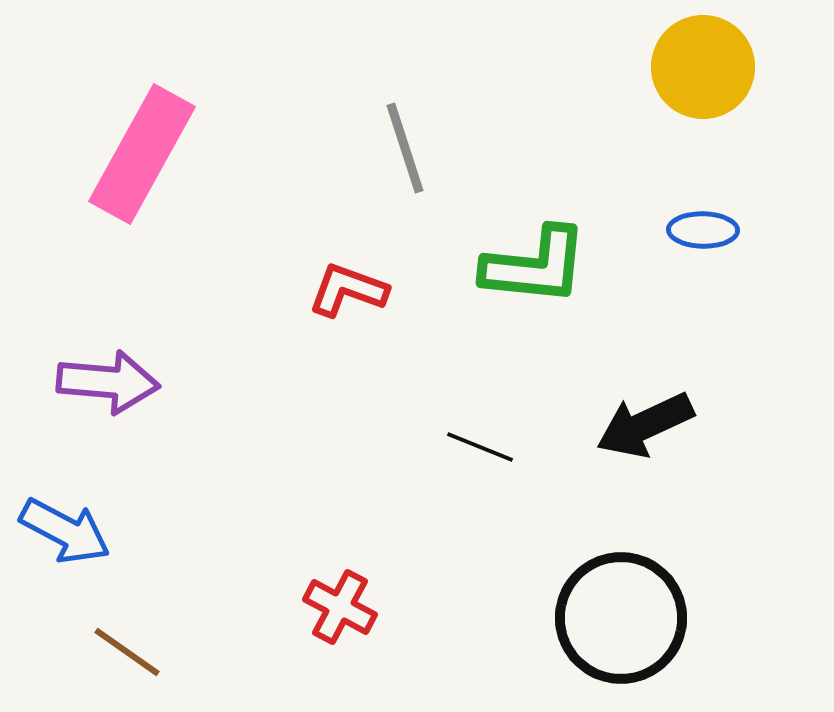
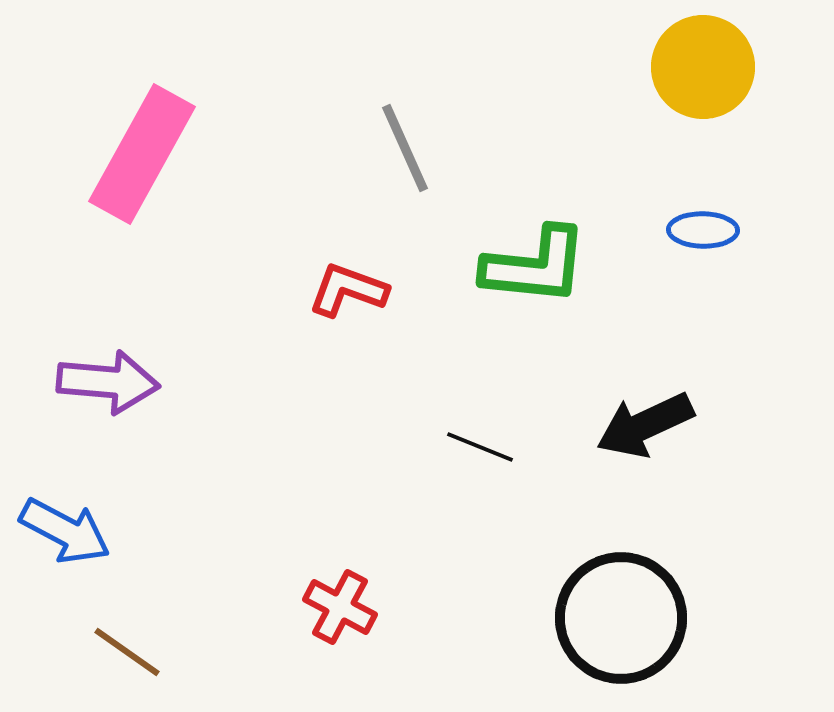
gray line: rotated 6 degrees counterclockwise
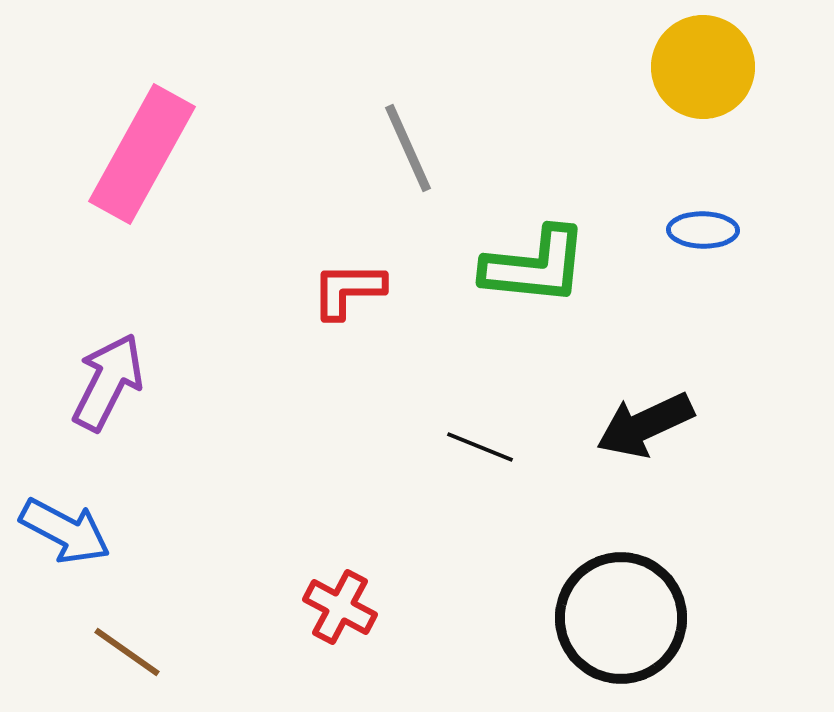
gray line: moved 3 px right
red L-shape: rotated 20 degrees counterclockwise
purple arrow: rotated 68 degrees counterclockwise
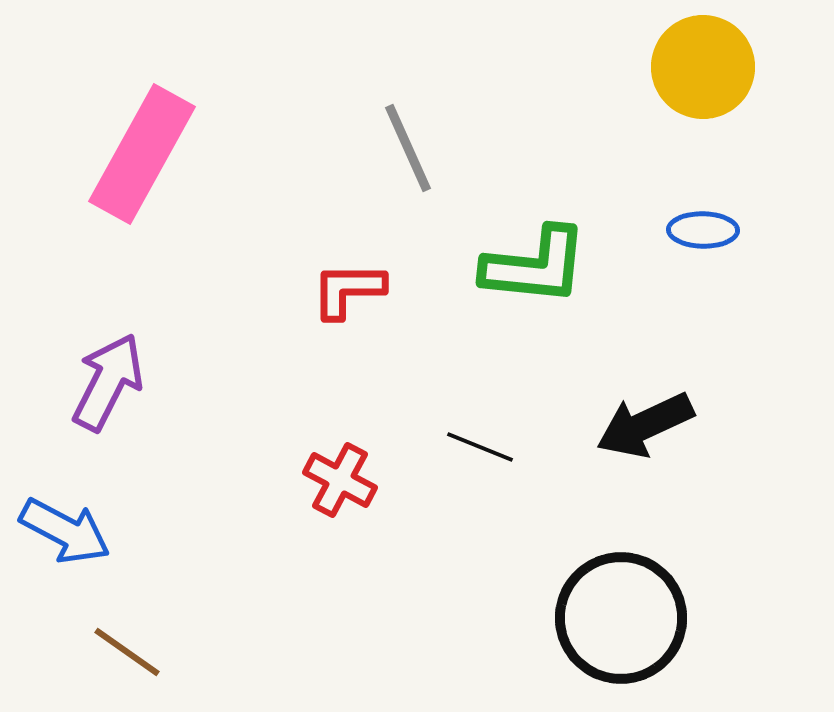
red cross: moved 127 px up
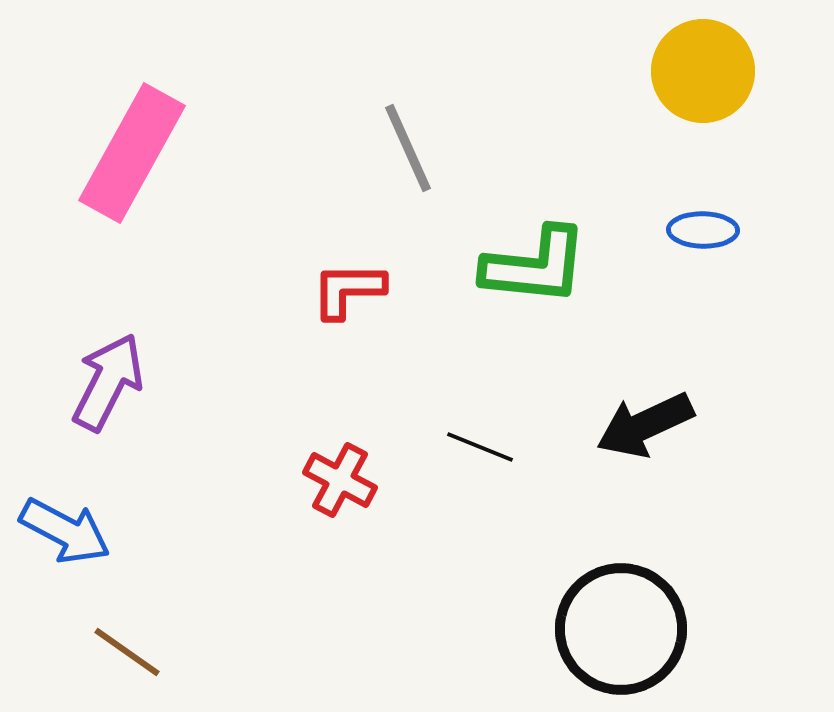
yellow circle: moved 4 px down
pink rectangle: moved 10 px left, 1 px up
black circle: moved 11 px down
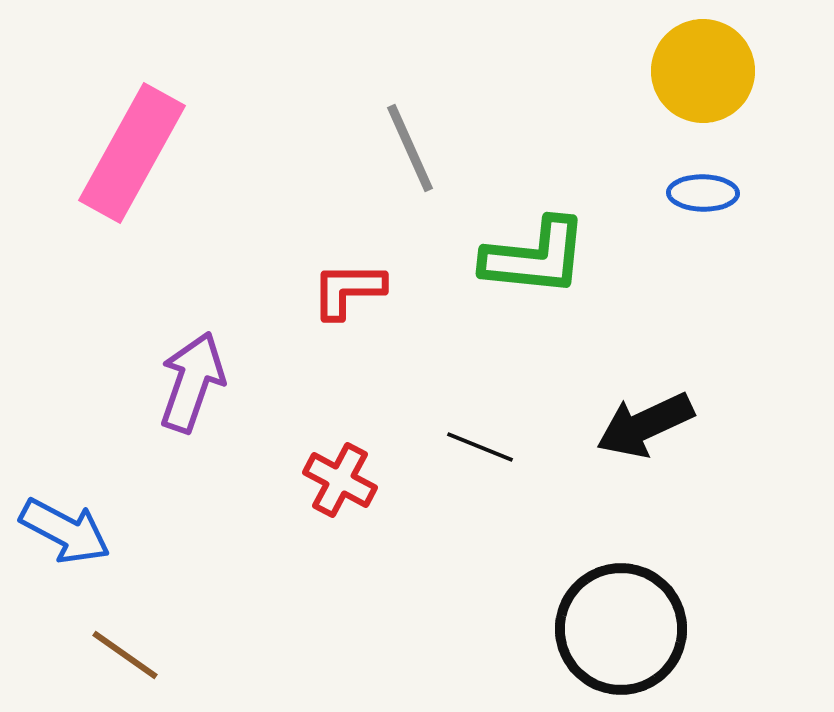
gray line: moved 2 px right
blue ellipse: moved 37 px up
green L-shape: moved 9 px up
purple arrow: moved 84 px right; rotated 8 degrees counterclockwise
brown line: moved 2 px left, 3 px down
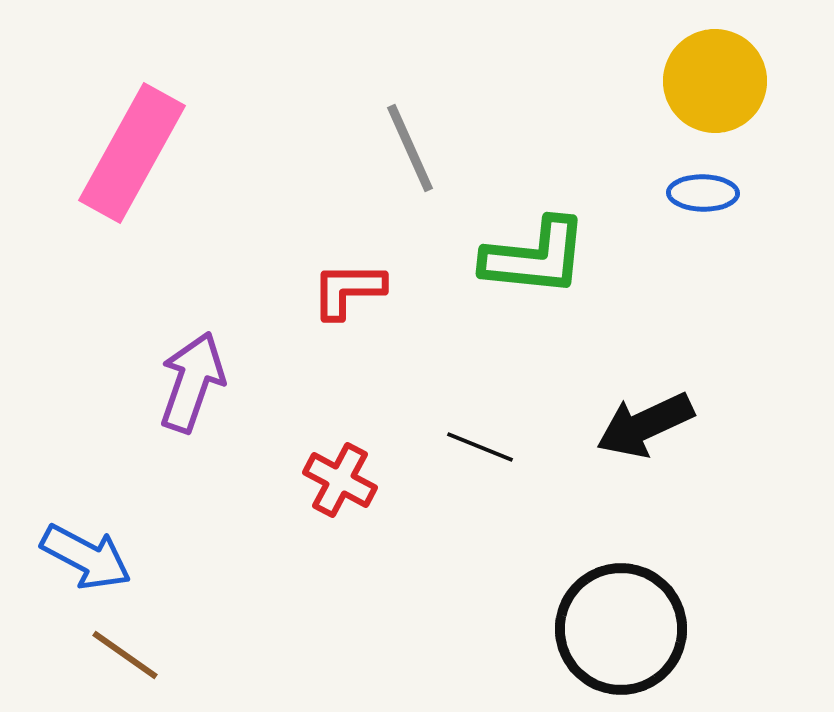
yellow circle: moved 12 px right, 10 px down
blue arrow: moved 21 px right, 26 px down
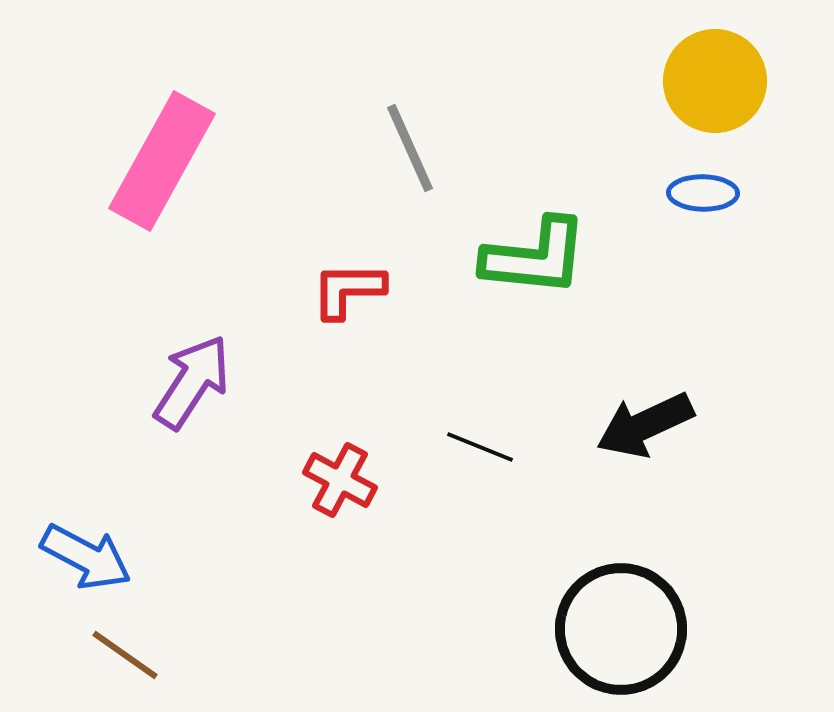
pink rectangle: moved 30 px right, 8 px down
purple arrow: rotated 14 degrees clockwise
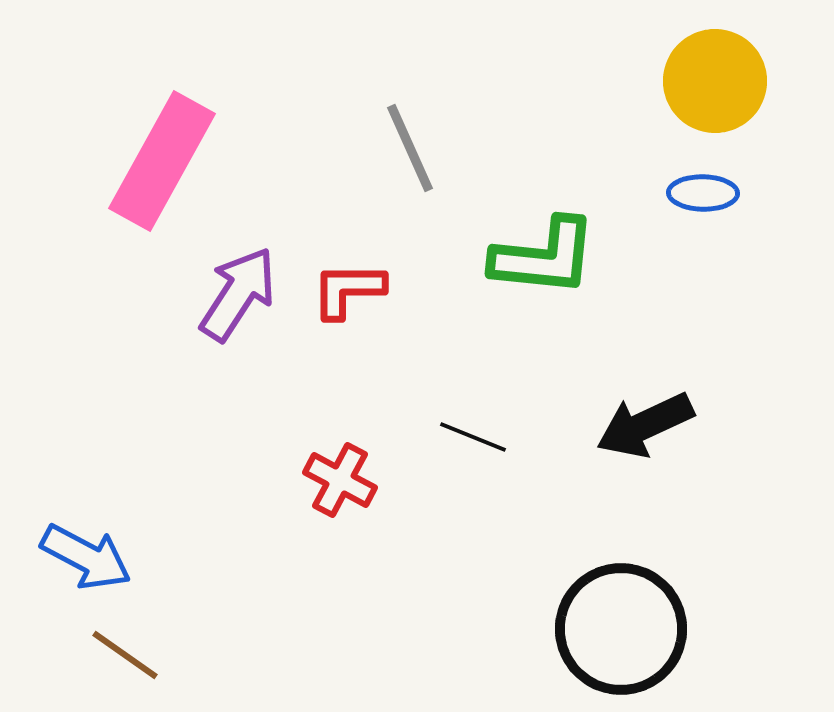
green L-shape: moved 9 px right
purple arrow: moved 46 px right, 88 px up
black line: moved 7 px left, 10 px up
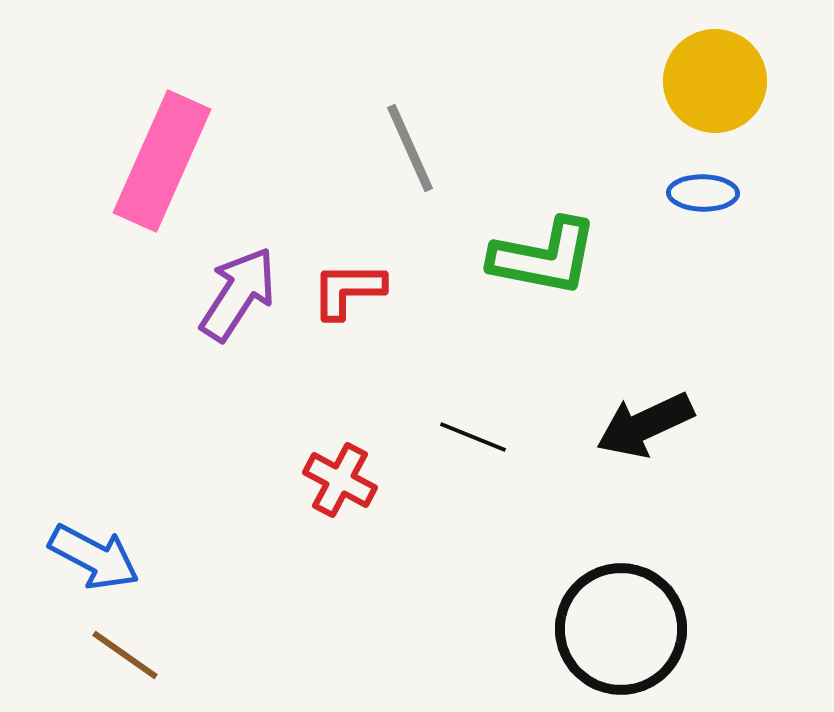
pink rectangle: rotated 5 degrees counterclockwise
green L-shape: rotated 5 degrees clockwise
blue arrow: moved 8 px right
